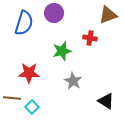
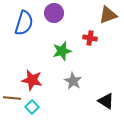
red star: moved 3 px right, 7 px down; rotated 10 degrees clockwise
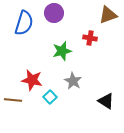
brown line: moved 1 px right, 2 px down
cyan square: moved 18 px right, 10 px up
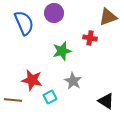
brown triangle: moved 2 px down
blue semicircle: rotated 40 degrees counterclockwise
cyan square: rotated 16 degrees clockwise
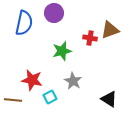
brown triangle: moved 2 px right, 13 px down
blue semicircle: rotated 35 degrees clockwise
black triangle: moved 3 px right, 2 px up
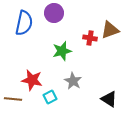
brown line: moved 1 px up
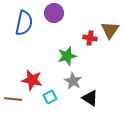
brown triangle: rotated 36 degrees counterclockwise
green star: moved 5 px right, 5 px down
black triangle: moved 19 px left, 1 px up
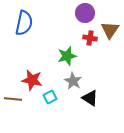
purple circle: moved 31 px right
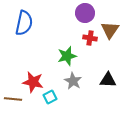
red star: moved 1 px right, 2 px down
black triangle: moved 18 px right, 18 px up; rotated 30 degrees counterclockwise
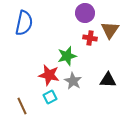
red star: moved 16 px right, 7 px up
brown line: moved 9 px right, 7 px down; rotated 60 degrees clockwise
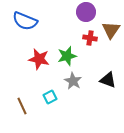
purple circle: moved 1 px right, 1 px up
blue semicircle: moved 1 px right, 2 px up; rotated 100 degrees clockwise
brown triangle: moved 1 px right
red star: moved 10 px left, 16 px up
black triangle: rotated 18 degrees clockwise
